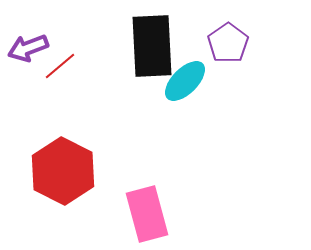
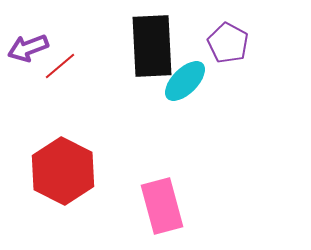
purple pentagon: rotated 9 degrees counterclockwise
pink rectangle: moved 15 px right, 8 px up
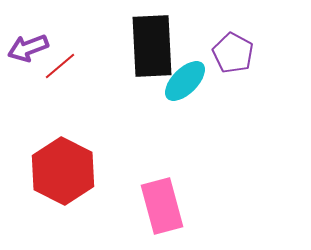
purple pentagon: moved 5 px right, 10 px down
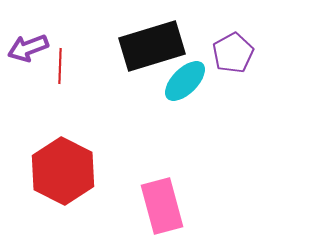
black rectangle: rotated 76 degrees clockwise
purple pentagon: rotated 15 degrees clockwise
red line: rotated 48 degrees counterclockwise
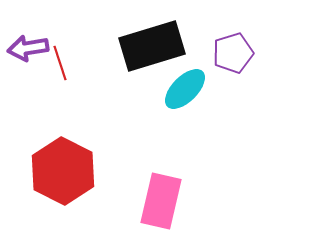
purple arrow: rotated 12 degrees clockwise
purple pentagon: rotated 12 degrees clockwise
red line: moved 3 px up; rotated 20 degrees counterclockwise
cyan ellipse: moved 8 px down
pink rectangle: moved 1 px left, 5 px up; rotated 28 degrees clockwise
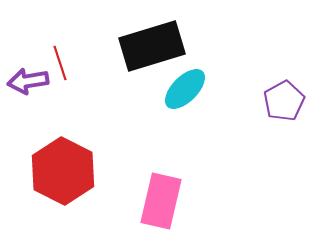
purple arrow: moved 33 px down
purple pentagon: moved 51 px right, 48 px down; rotated 12 degrees counterclockwise
